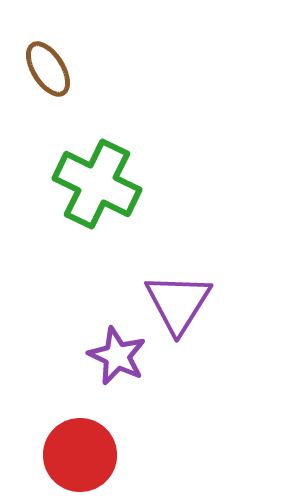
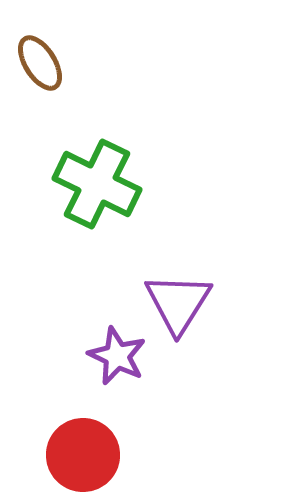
brown ellipse: moved 8 px left, 6 px up
red circle: moved 3 px right
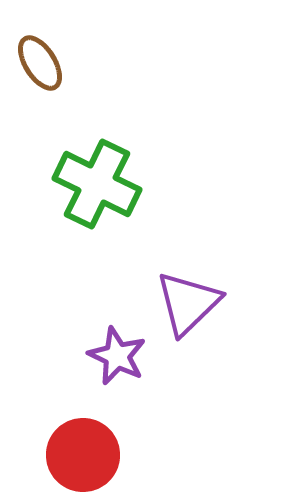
purple triangle: moved 10 px right; rotated 14 degrees clockwise
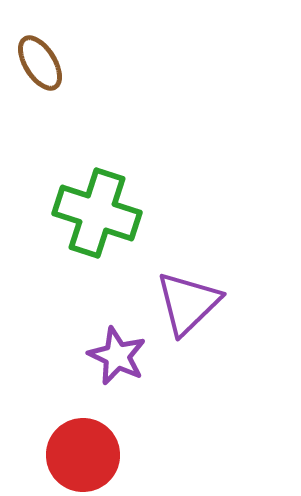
green cross: moved 29 px down; rotated 8 degrees counterclockwise
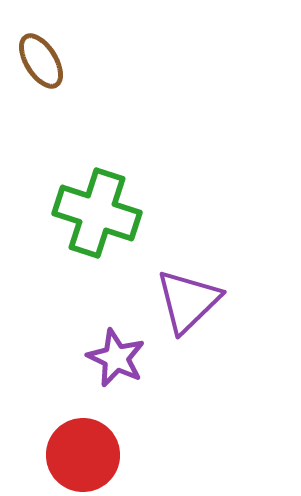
brown ellipse: moved 1 px right, 2 px up
purple triangle: moved 2 px up
purple star: moved 1 px left, 2 px down
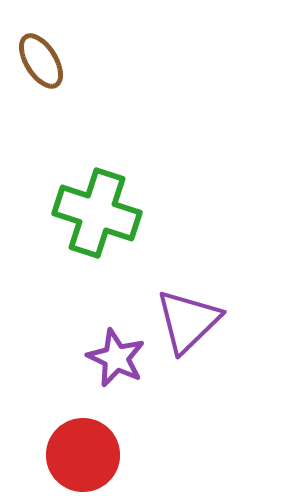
purple triangle: moved 20 px down
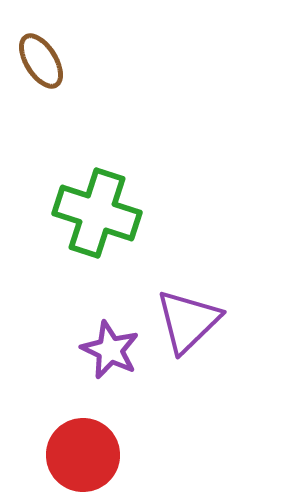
purple star: moved 6 px left, 8 px up
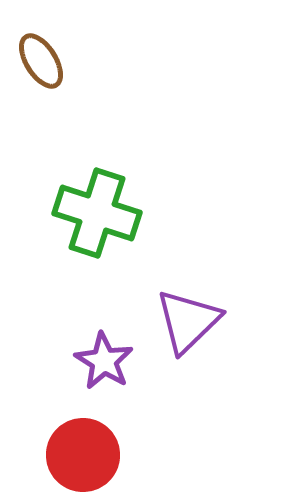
purple star: moved 6 px left, 11 px down; rotated 6 degrees clockwise
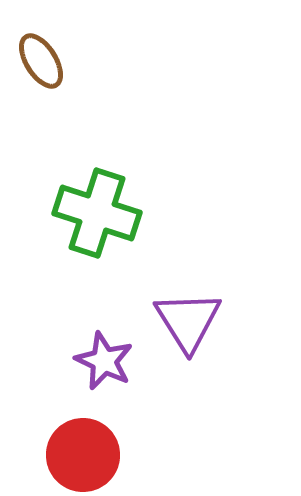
purple triangle: rotated 18 degrees counterclockwise
purple star: rotated 6 degrees counterclockwise
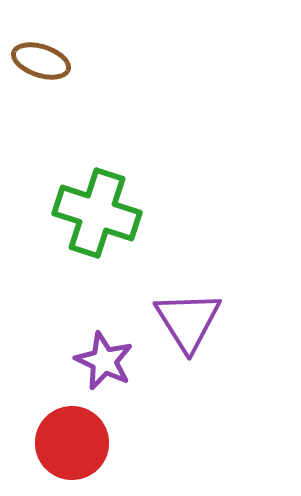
brown ellipse: rotated 40 degrees counterclockwise
red circle: moved 11 px left, 12 px up
